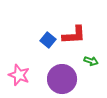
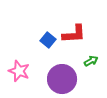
red L-shape: moved 1 px up
green arrow: rotated 48 degrees counterclockwise
pink star: moved 4 px up
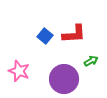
blue square: moved 3 px left, 4 px up
purple circle: moved 2 px right
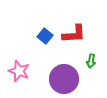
green arrow: rotated 128 degrees clockwise
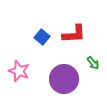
blue square: moved 3 px left, 1 px down
green arrow: moved 2 px right, 2 px down; rotated 48 degrees counterclockwise
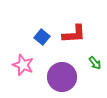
green arrow: moved 2 px right
pink star: moved 4 px right, 6 px up
purple circle: moved 2 px left, 2 px up
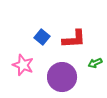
red L-shape: moved 5 px down
green arrow: rotated 104 degrees clockwise
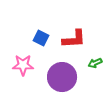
blue square: moved 1 px left, 1 px down; rotated 14 degrees counterclockwise
pink star: rotated 20 degrees counterclockwise
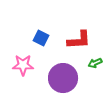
red L-shape: moved 5 px right, 1 px down
purple circle: moved 1 px right, 1 px down
